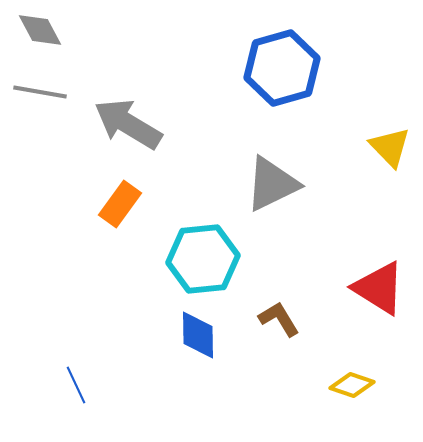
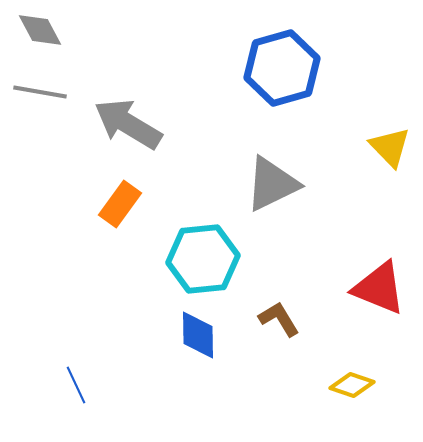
red triangle: rotated 10 degrees counterclockwise
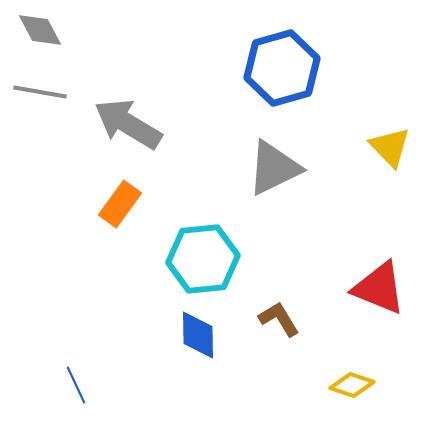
gray triangle: moved 2 px right, 16 px up
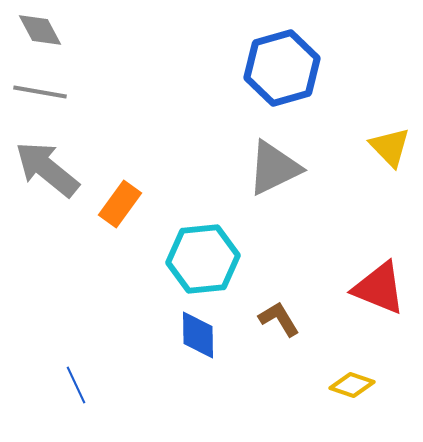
gray arrow: moved 81 px left, 45 px down; rotated 8 degrees clockwise
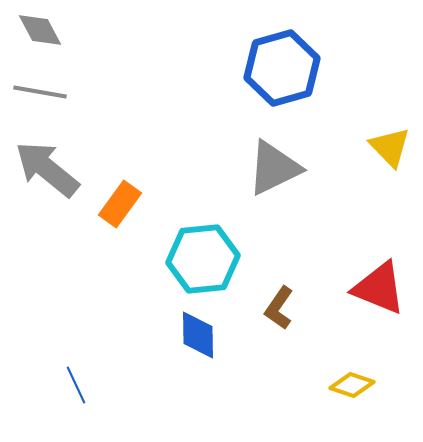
brown L-shape: moved 11 px up; rotated 114 degrees counterclockwise
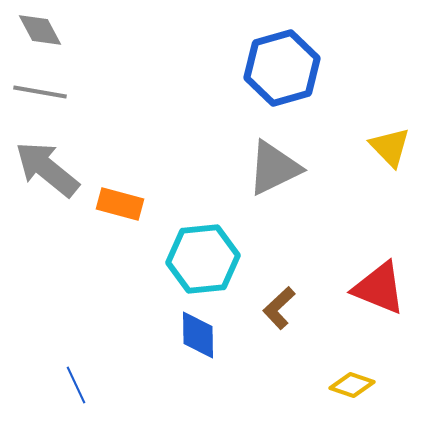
orange rectangle: rotated 69 degrees clockwise
brown L-shape: rotated 12 degrees clockwise
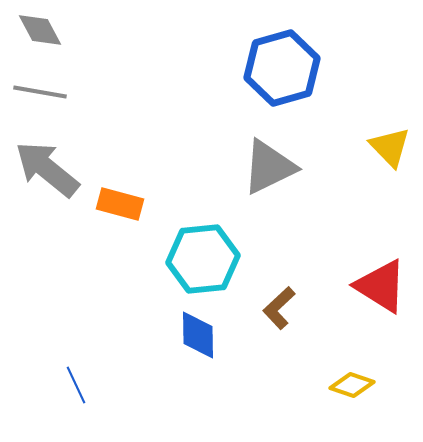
gray triangle: moved 5 px left, 1 px up
red triangle: moved 2 px right, 2 px up; rotated 10 degrees clockwise
